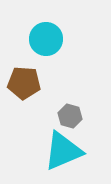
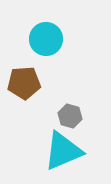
brown pentagon: rotated 8 degrees counterclockwise
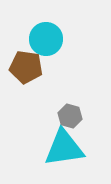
brown pentagon: moved 2 px right, 16 px up; rotated 12 degrees clockwise
cyan triangle: moved 1 px right, 3 px up; rotated 15 degrees clockwise
